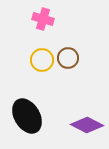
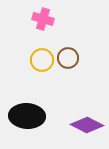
black ellipse: rotated 56 degrees counterclockwise
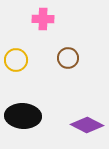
pink cross: rotated 15 degrees counterclockwise
yellow circle: moved 26 px left
black ellipse: moved 4 px left
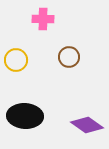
brown circle: moved 1 px right, 1 px up
black ellipse: moved 2 px right
purple diamond: rotated 8 degrees clockwise
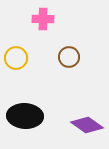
yellow circle: moved 2 px up
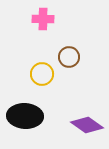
yellow circle: moved 26 px right, 16 px down
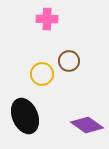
pink cross: moved 4 px right
brown circle: moved 4 px down
black ellipse: rotated 64 degrees clockwise
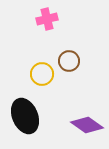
pink cross: rotated 15 degrees counterclockwise
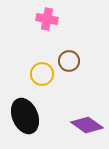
pink cross: rotated 25 degrees clockwise
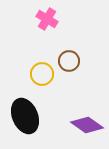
pink cross: rotated 20 degrees clockwise
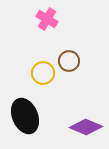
yellow circle: moved 1 px right, 1 px up
purple diamond: moved 1 px left, 2 px down; rotated 12 degrees counterclockwise
